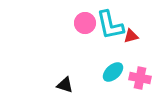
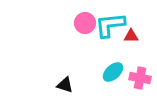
cyan L-shape: rotated 96 degrees clockwise
red triangle: rotated 14 degrees clockwise
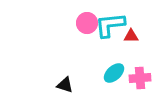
pink circle: moved 2 px right
cyan ellipse: moved 1 px right, 1 px down
pink cross: rotated 15 degrees counterclockwise
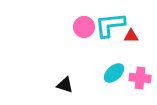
pink circle: moved 3 px left, 4 px down
pink cross: rotated 10 degrees clockwise
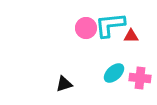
pink circle: moved 2 px right, 1 px down
black triangle: moved 1 px left, 1 px up; rotated 36 degrees counterclockwise
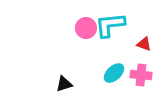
red triangle: moved 13 px right, 8 px down; rotated 21 degrees clockwise
pink cross: moved 1 px right, 3 px up
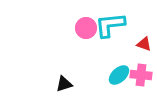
cyan ellipse: moved 5 px right, 2 px down
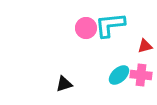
red triangle: moved 1 px right, 2 px down; rotated 35 degrees counterclockwise
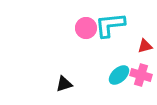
pink cross: rotated 10 degrees clockwise
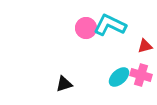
cyan L-shape: rotated 32 degrees clockwise
cyan ellipse: moved 2 px down
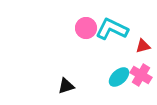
cyan L-shape: moved 2 px right, 4 px down
red triangle: moved 2 px left
pink cross: rotated 15 degrees clockwise
black triangle: moved 2 px right, 2 px down
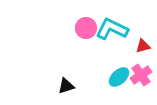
pink cross: rotated 25 degrees clockwise
